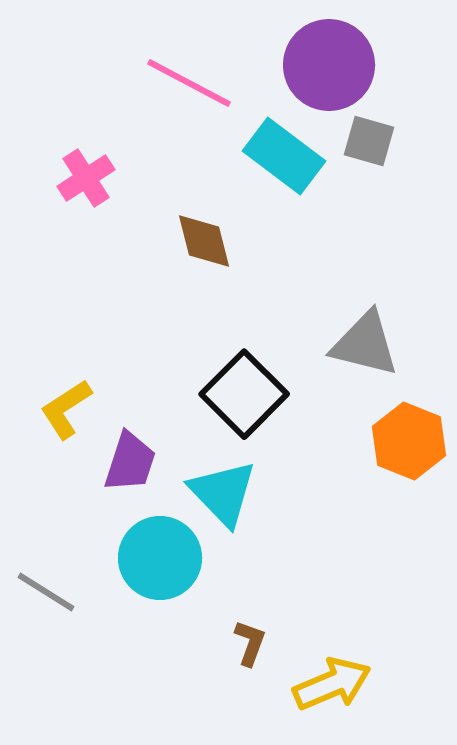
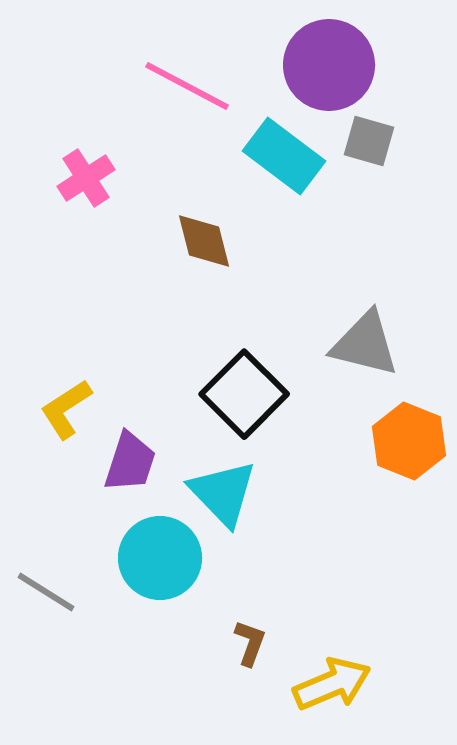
pink line: moved 2 px left, 3 px down
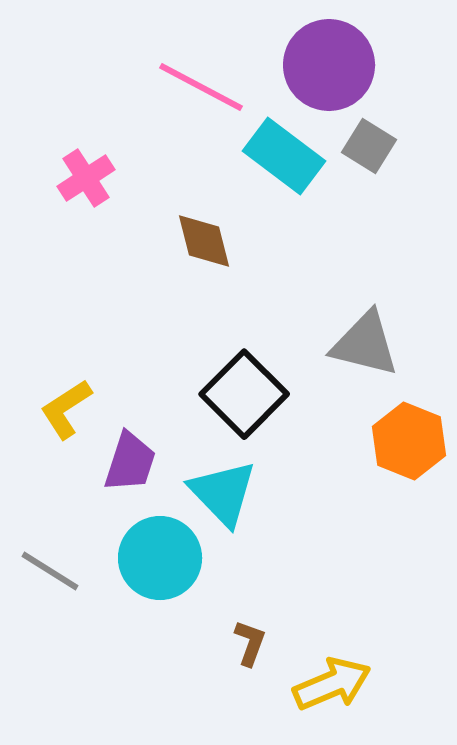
pink line: moved 14 px right, 1 px down
gray square: moved 5 px down; rotated 16 degrees clockwise
gray line: moved 4 px right, 21 px up
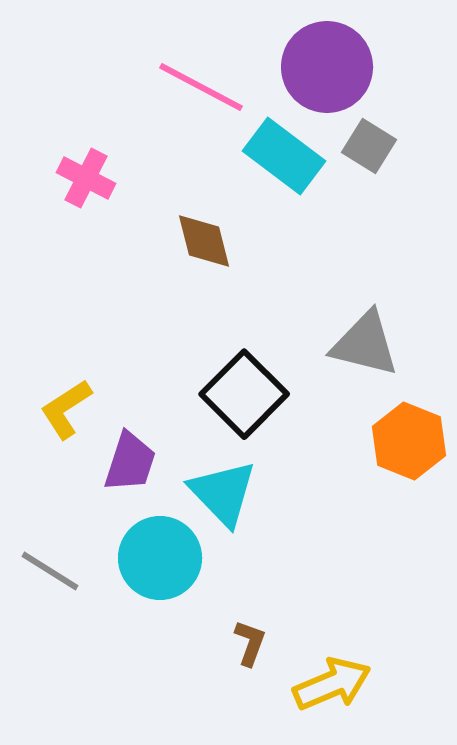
purple circle: moved 2 px left, 2 px down
pink cross: rotated 30 degrees counterclockwise
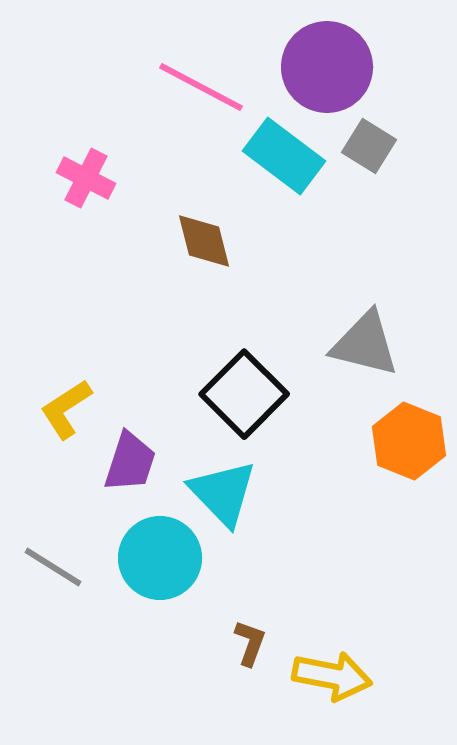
gray line: moved 3 px right, 4 px up
yellow arrow: moved 8 px up; rotated 34 degrees clockwise
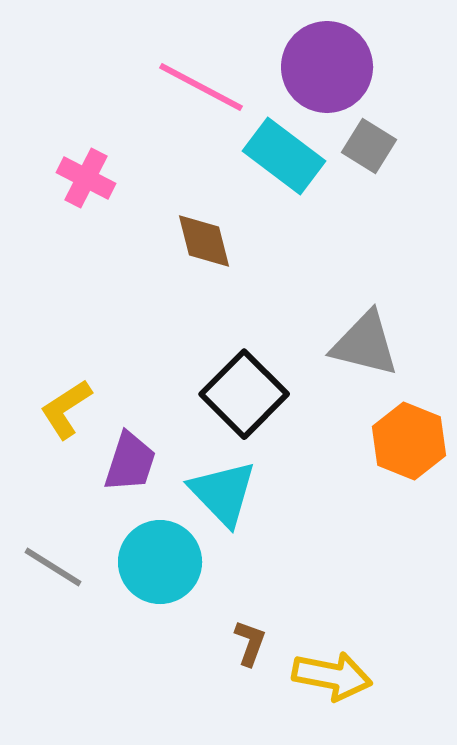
cyan circle: moved 4 px down
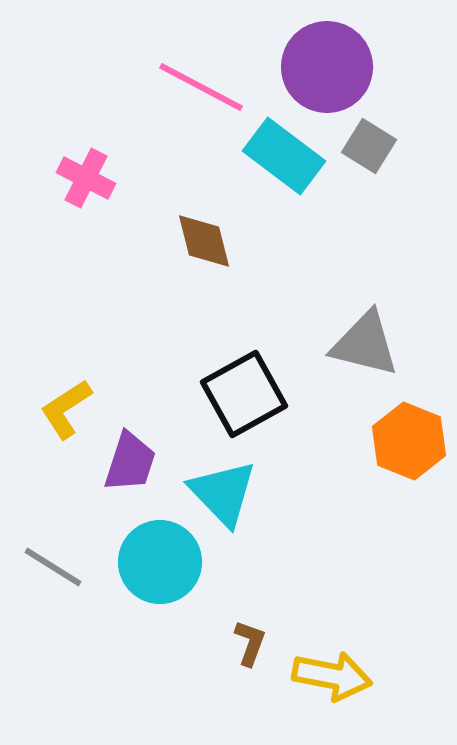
black square: rotated 16 degrees clockwise
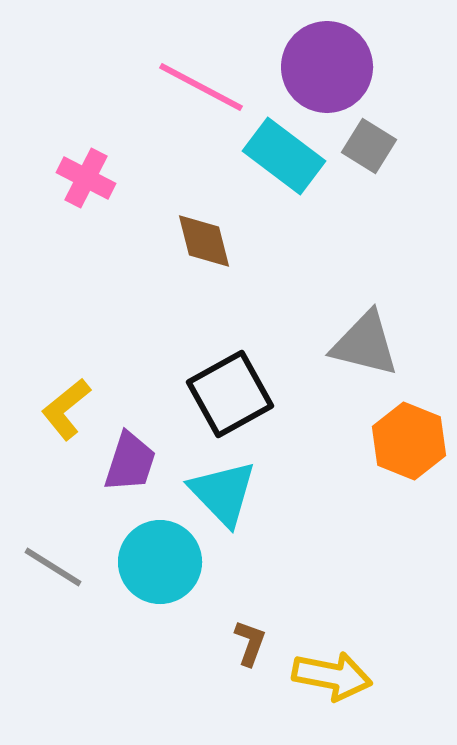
black square: moved 14 px left
yellow L-shape: rotated 6 degrees counterclockwise
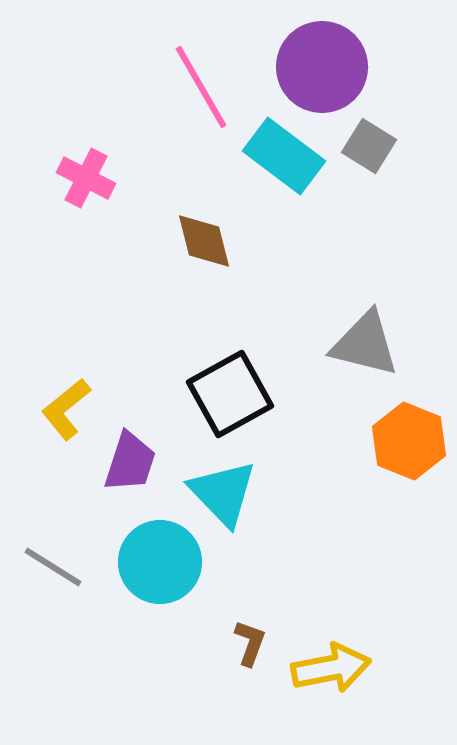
purple circle: moved 5 px left
pink line: rotated 32 degrees clockwise
yellow arrow: moved 1 px left, 8 px up; rotated 22 degrees counterclockwise
